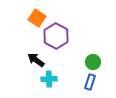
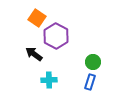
black arrow: moved 2 px left, 6 px up
cyan cross: moved 1 px down
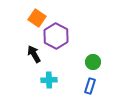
black arrow: rotated 24 degrees clockwise
blue rectangle: moved 4 px down
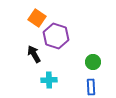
purple hexagon: rotated 10 degrees counterclockwise
blue rectangle: moved 1 px right, 1 px down; rotated 21 degrees counterclockwise
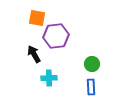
orange square: rotated 24 degrees counterclockwise
purple hexagon: rotated 25 degrees counterclockwise
green circle: moved 1 px left, 2 px down
cyan cross: moved 2 px up
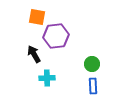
orange square: moved 1 px up
cyan cross: moved 2 px left
blue rectangle: moved 2 px right, 1 px up
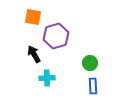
orange square: moved 4 px left
purple hexagon: rotated 10 degrees counterclockwise
green circle: moved 2 px left, 1 px up
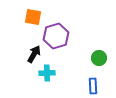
black arrow: rotated 60 degrees clockwise
green circle: moved 9 px right, 5 px up
cyan cross: moved 5 px up
